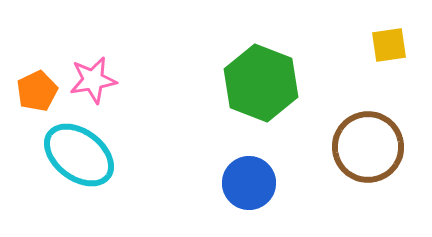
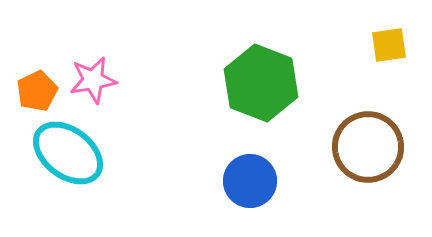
cyan ellipse: moved 11 px left, 2 px up
blue circle: moved 1 px right, 2 px up
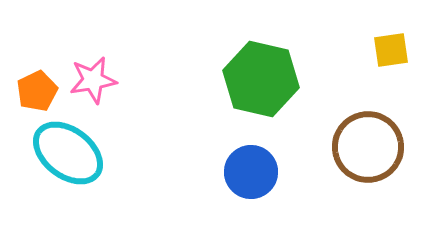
yellow square: moved 2 px right, 5 px down
green hexagon: moved 4 px up; rotated 8 degrees counterclockwise
blue circle: moved 1 px right, 9 px up
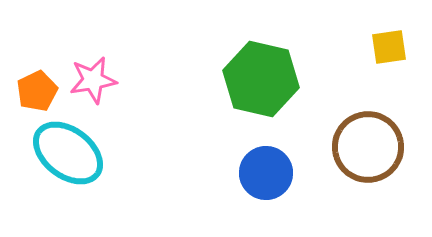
yellow square: moved 2 px left, 3 px up
blue circle: moved 15 px right, 1 px down
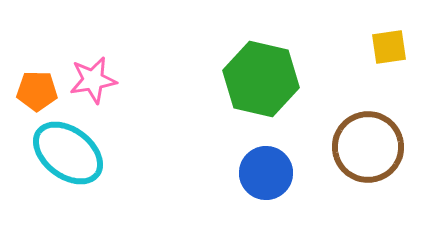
orange pentagon: rotated 27 degrees clockwise
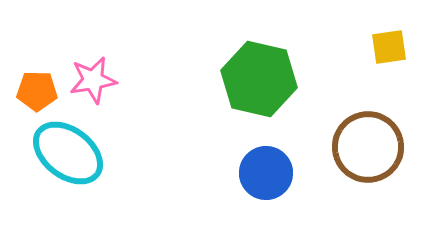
green hexagon: moved 2 px left
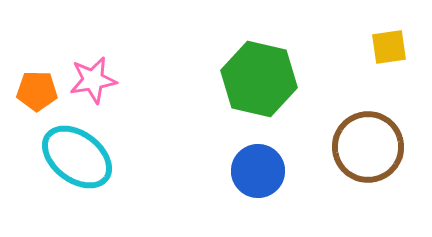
cyan ellipse: moved 9 px right, 4 px down
blue circle: moved 8 px left, 2 px up
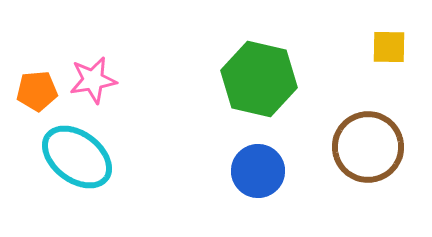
yellow square: rotated 9 degrees clockwise
orange pentagon: rotated 6 degrees counterclockwise
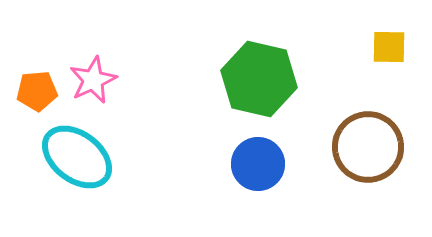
pink star: rotated 15 degrees counterclockwise
blue circle: moved 7 px up
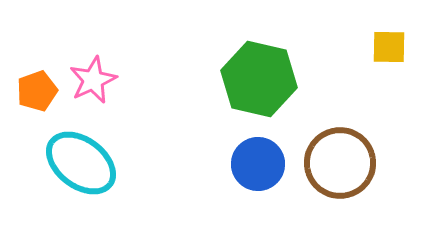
orange pentagon: rotated 15 degrees counterclockwise
brown circle: moved 28 px left, 16 px down
cyan ellipse: moved 4 px right, 6 px down
